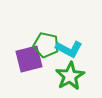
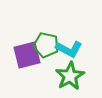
purple square: moved 2 px left, 4 px up
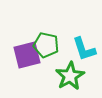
cyan L-shape: moved 15 px right; rotated 44 degrees clockwise
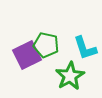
cyan L-shape: moved 1 px right, 1 px up
purple square: rotated 12 degrees counterclockwise
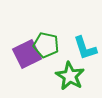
purple square: moved 1 px up
green star: rotated 12 degrees counterclockwise
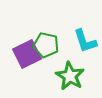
cyan L-shape: moved 7 px up
